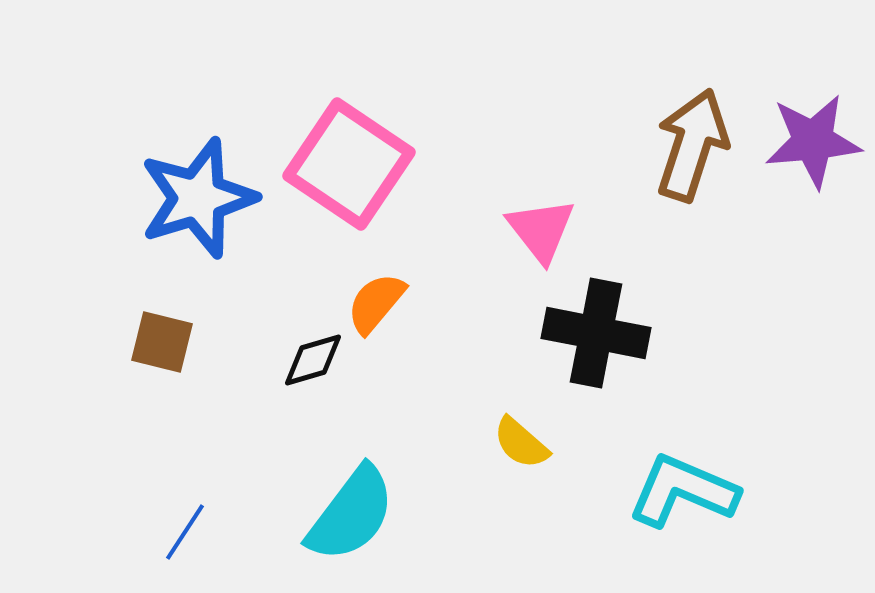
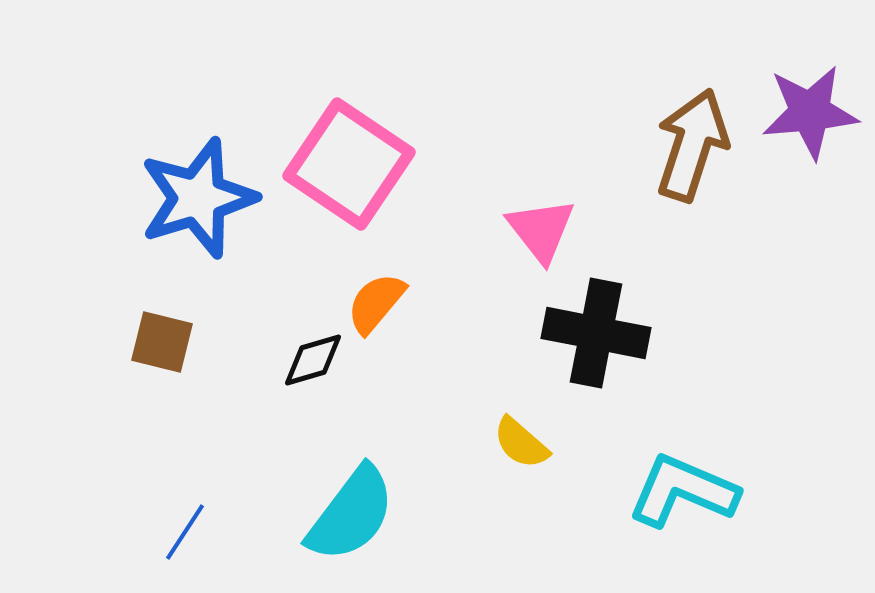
purple star: moved 3 px left, 29 px up
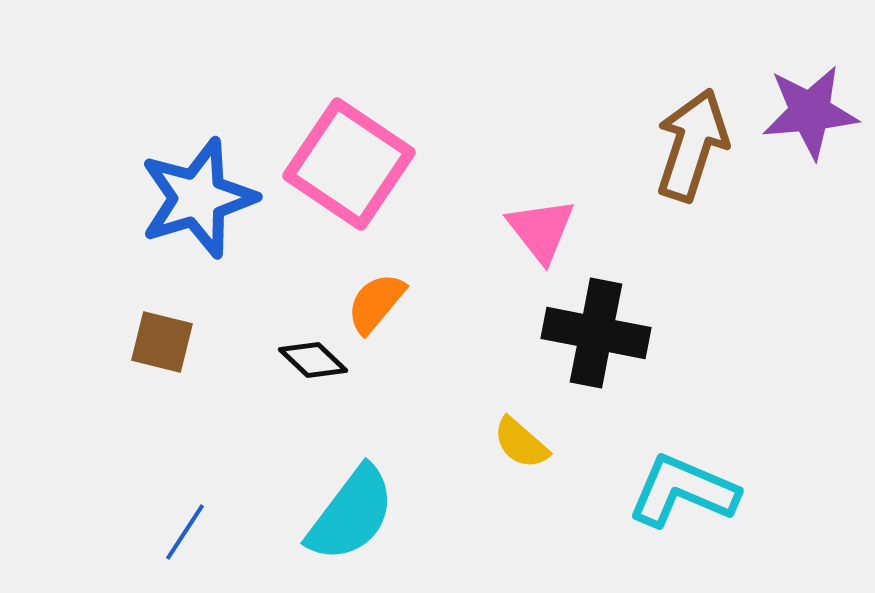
black diamond: rotated 60 degrees clockwise
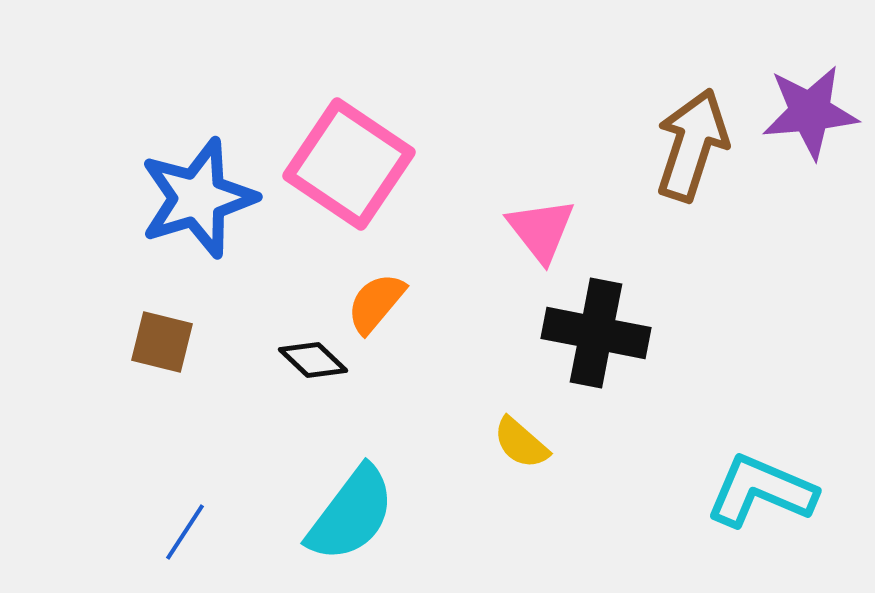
cyan L-shape: moved 78 px right
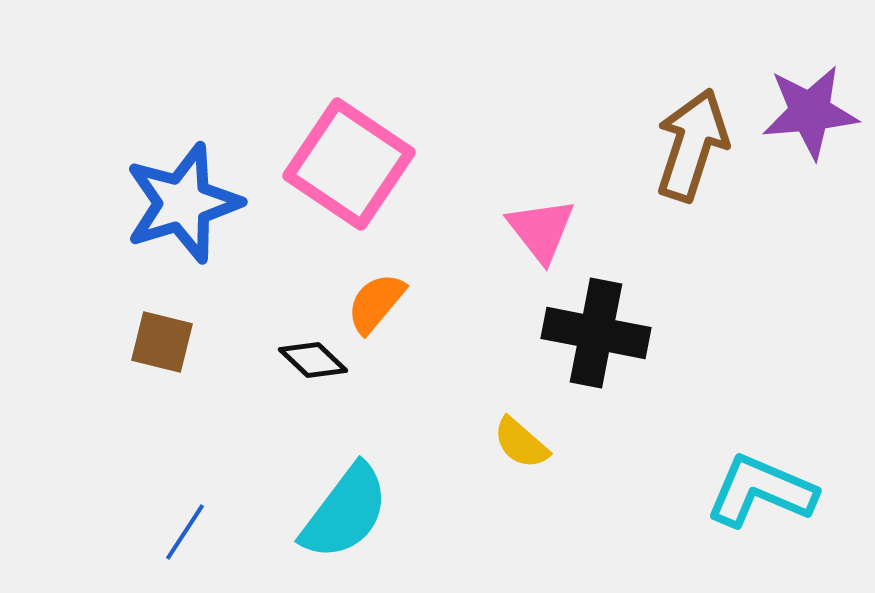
blue star: moved 15 px left, 5 px down
cyan semicircle: moved 6 px left, 2 px up
